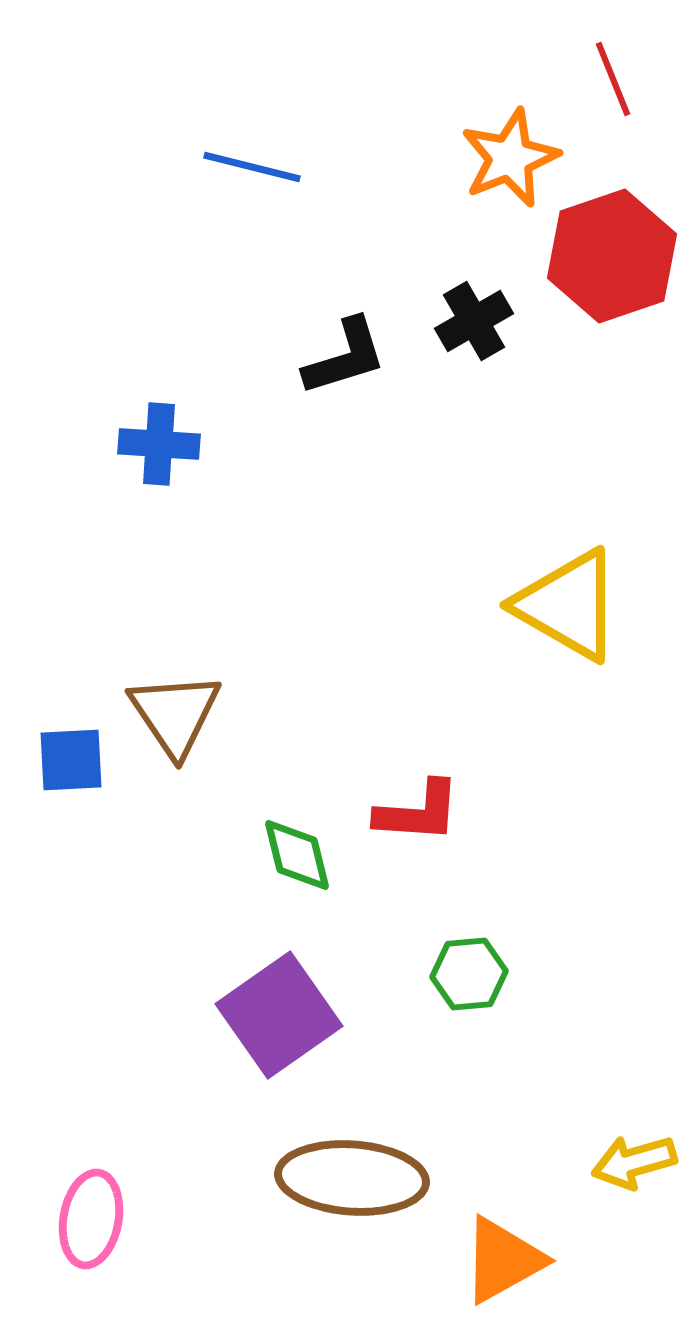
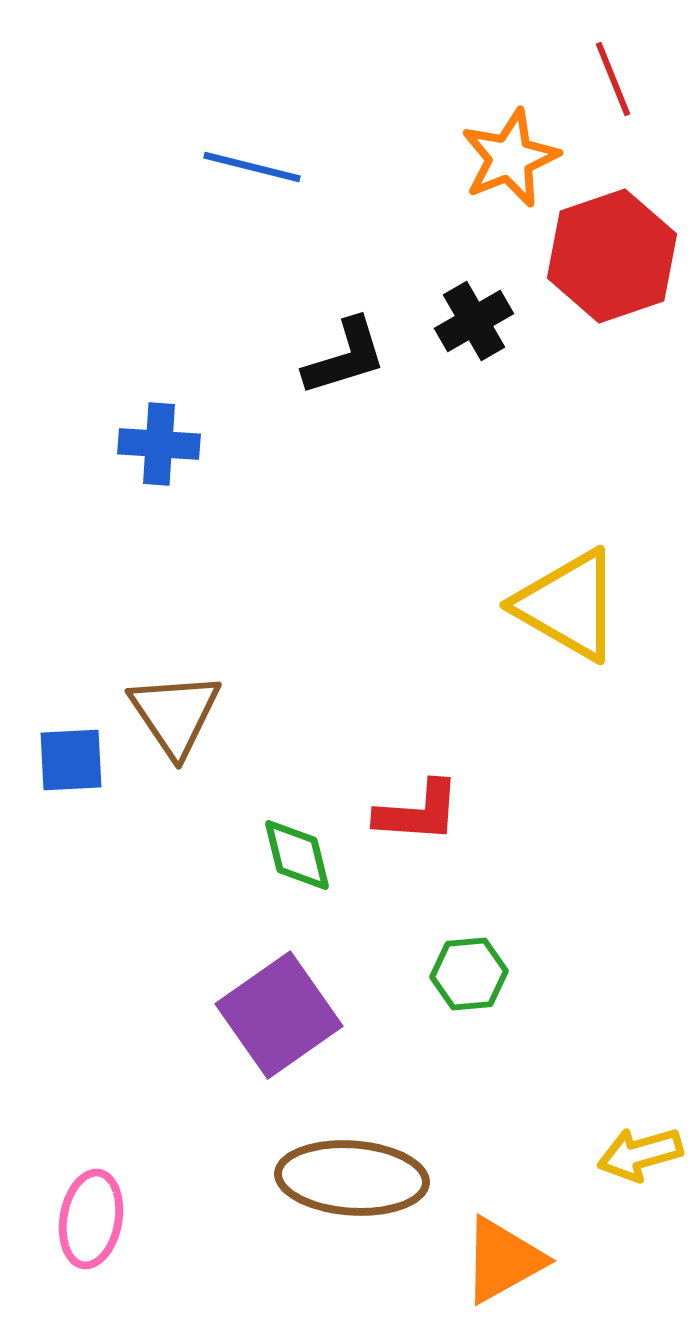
yellow arrow: moved 6 px right, 8 px up
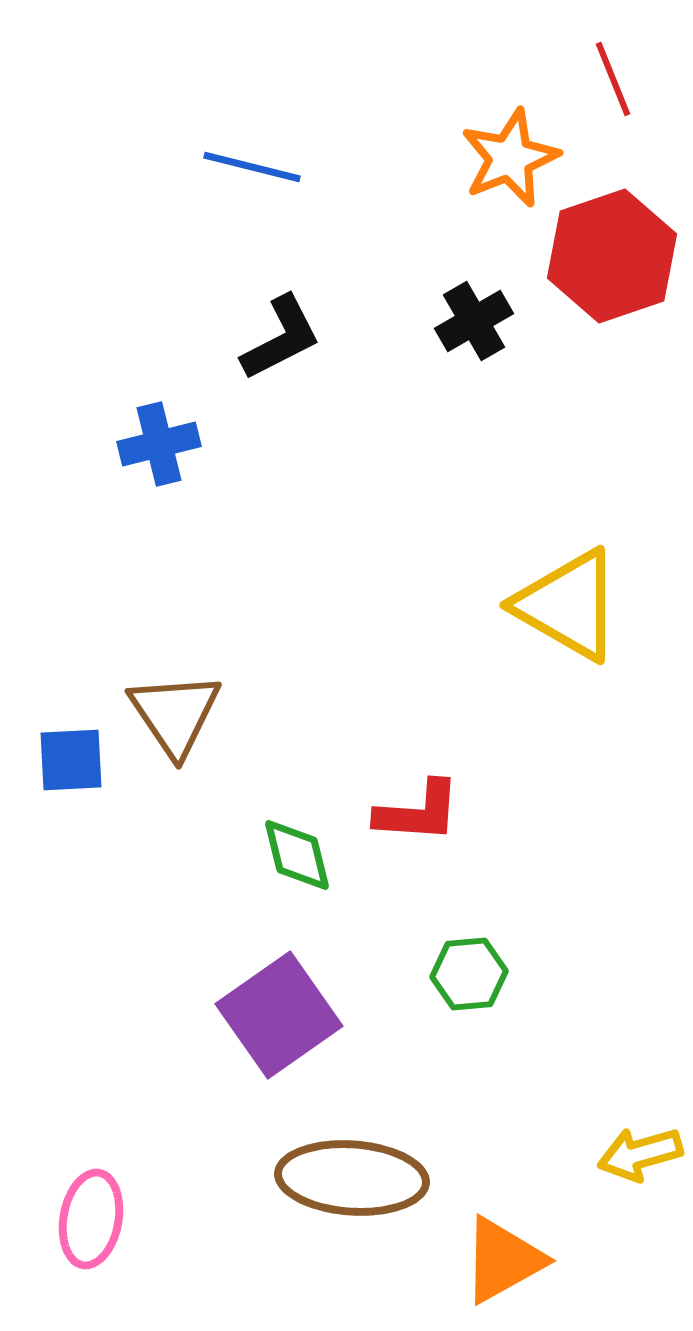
black L-shape: moved 64 px left, 19 px up; rotated 10 degrees counterclockwise
blue cross: rotated 18 degrees counterclockwise
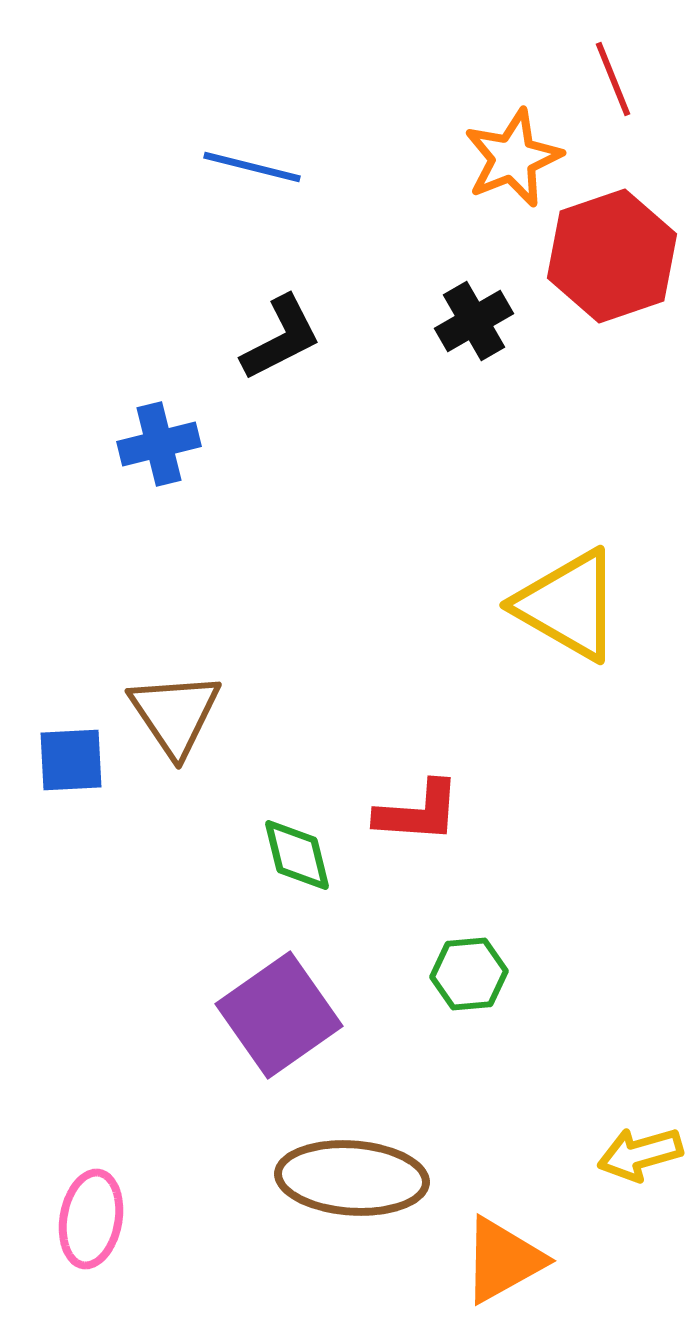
orange star: moved 3 px right
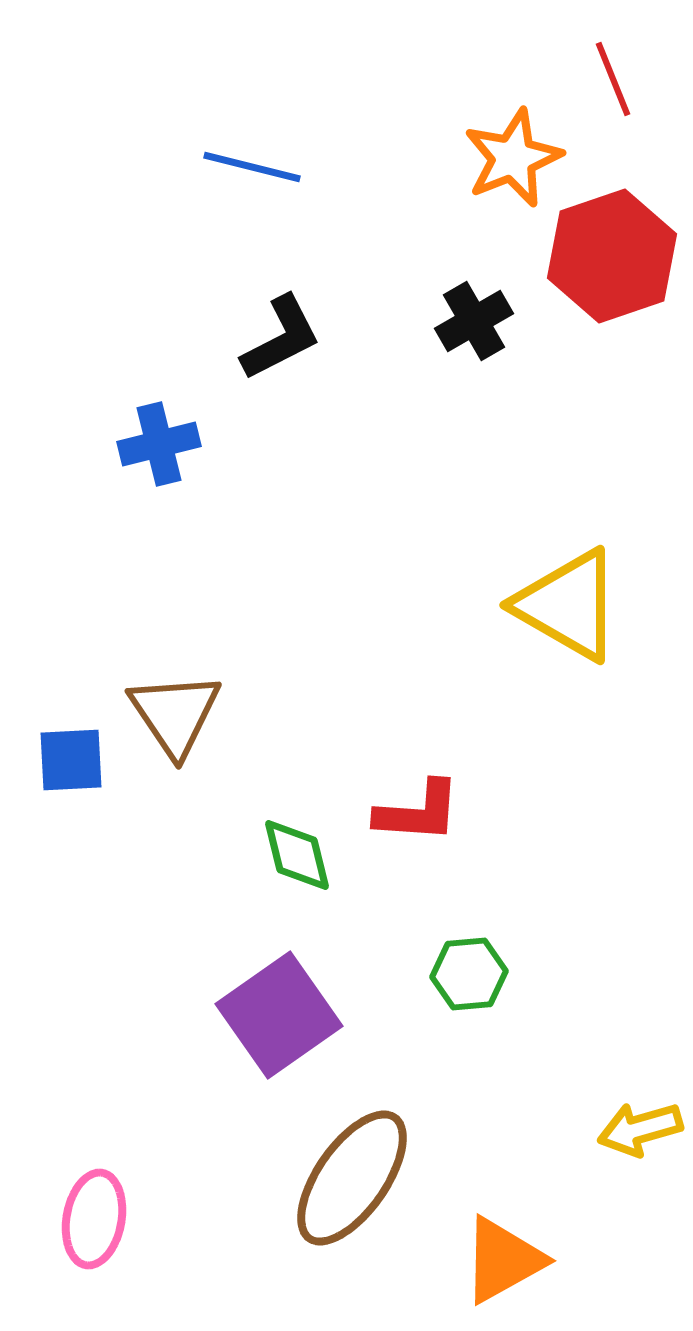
yellow arrow: moved 25 px up
brown ellipse: rotated 59 degrees counterclockwise
pink ellipse: moved 3 px right
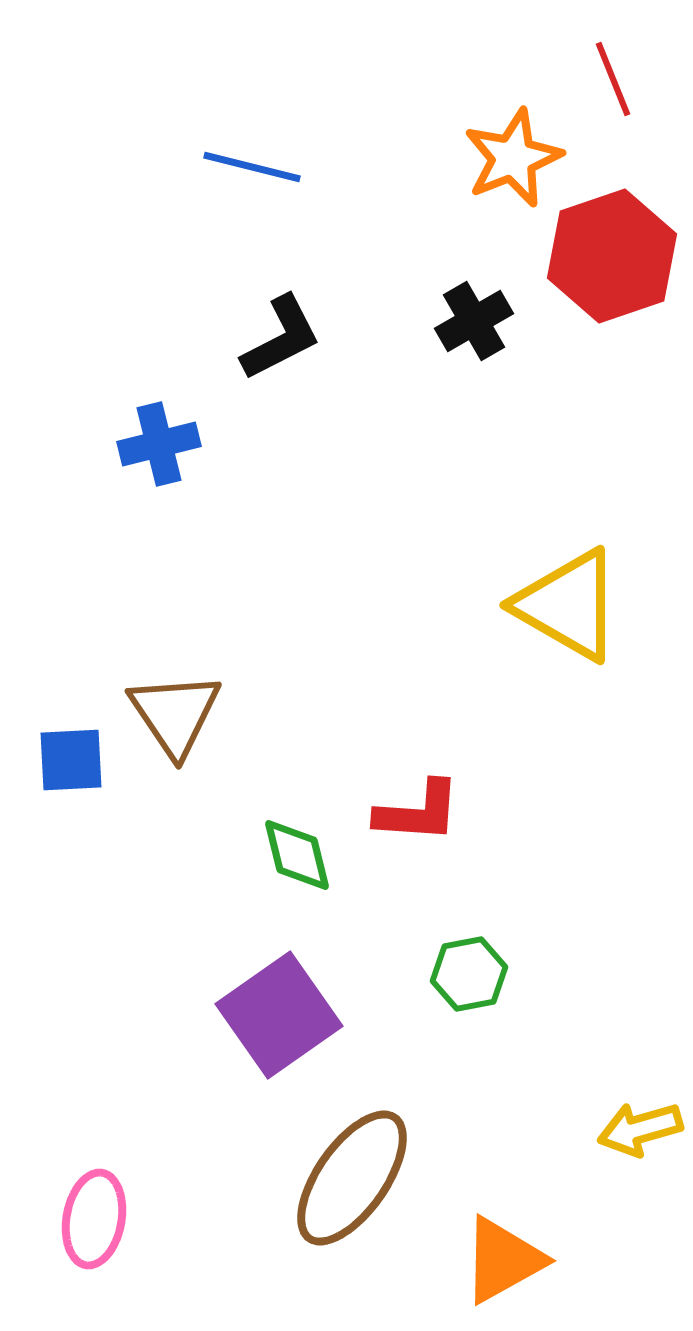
green hexagon: rotated 6 degrees counterclockwise
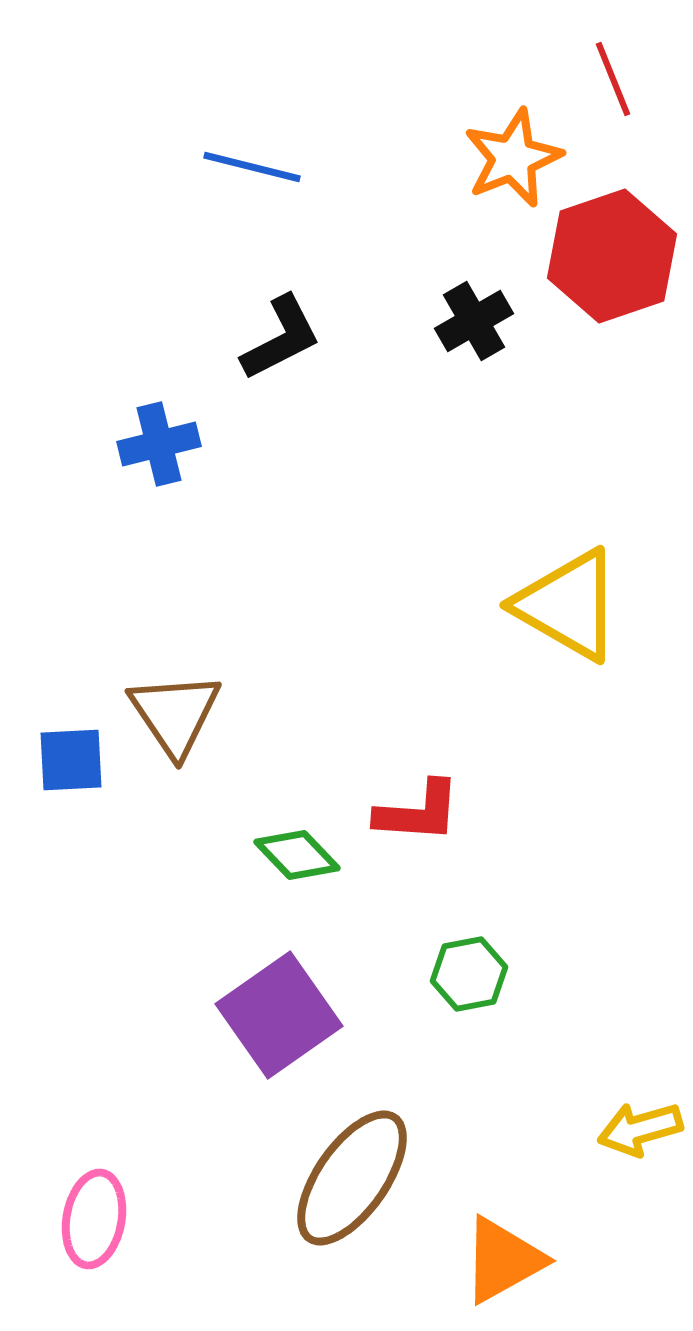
green diamond: rotated 30 degrees counterclockwise
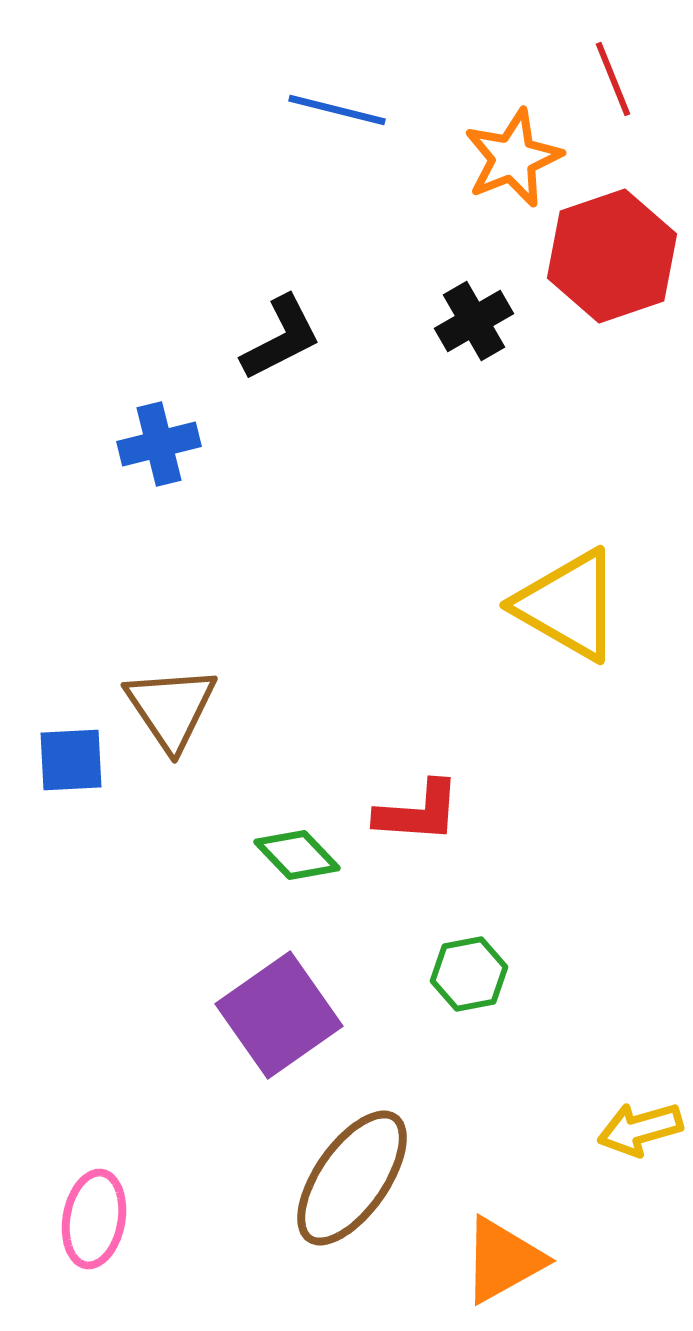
blue line: moved 85 px right, 57 px up
brown triangle: moved 4 px left, 6 px up
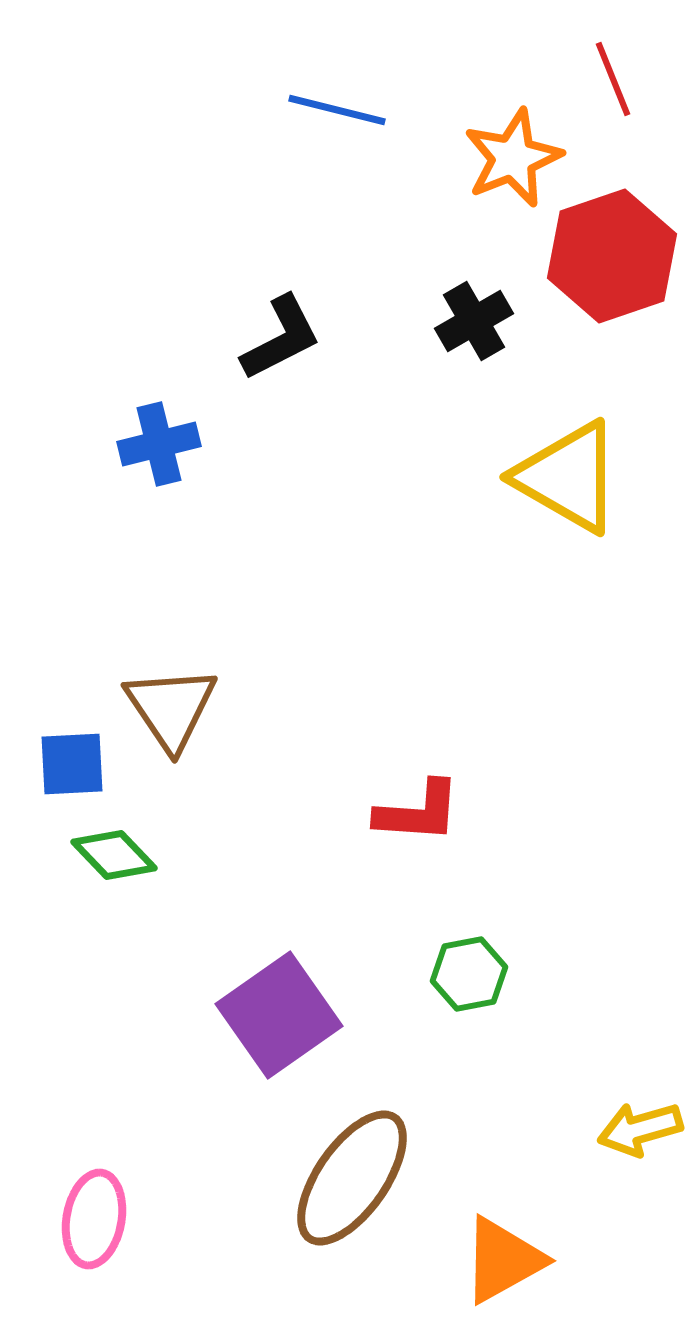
yellow triangle: moved 128 px up
blue square: moved 1 px right, 4 px down
green diamond: moved 183 px left
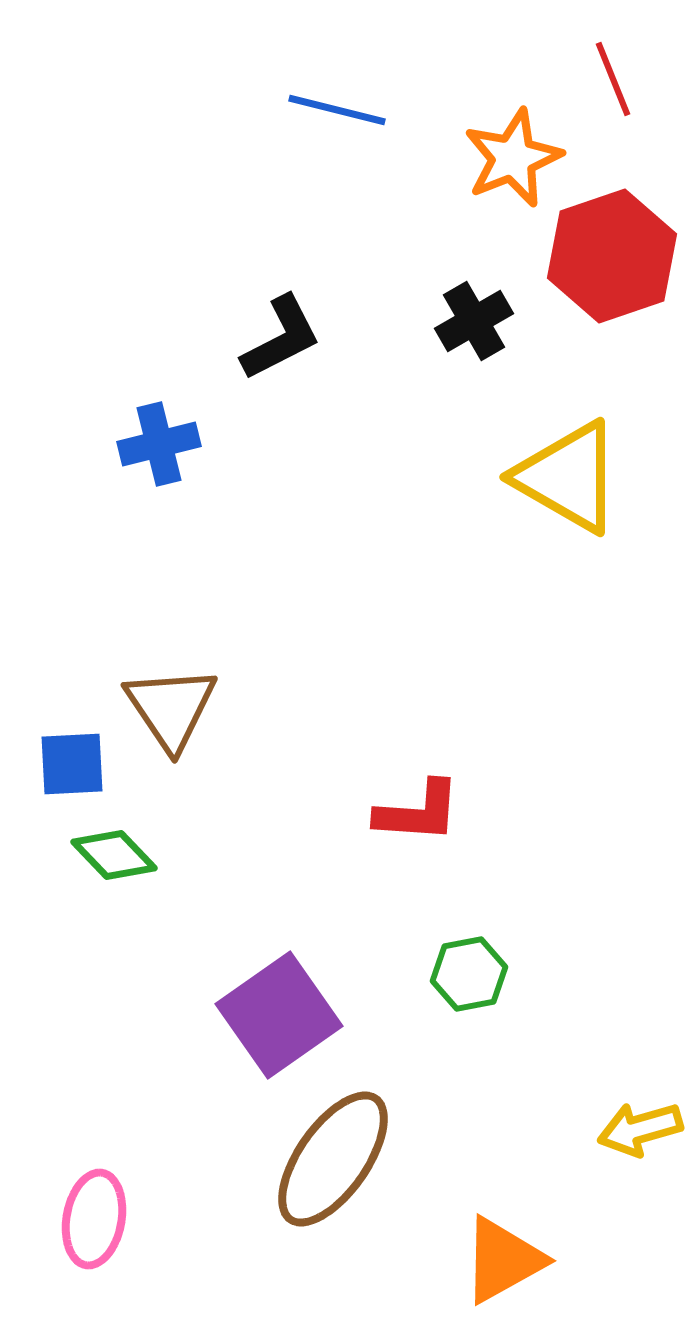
brown ellipse: moved 19 px left, 19 px up
